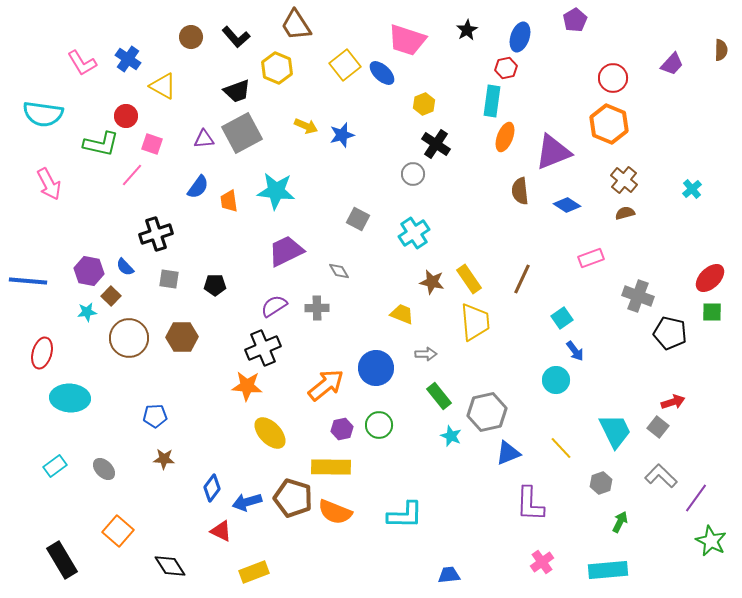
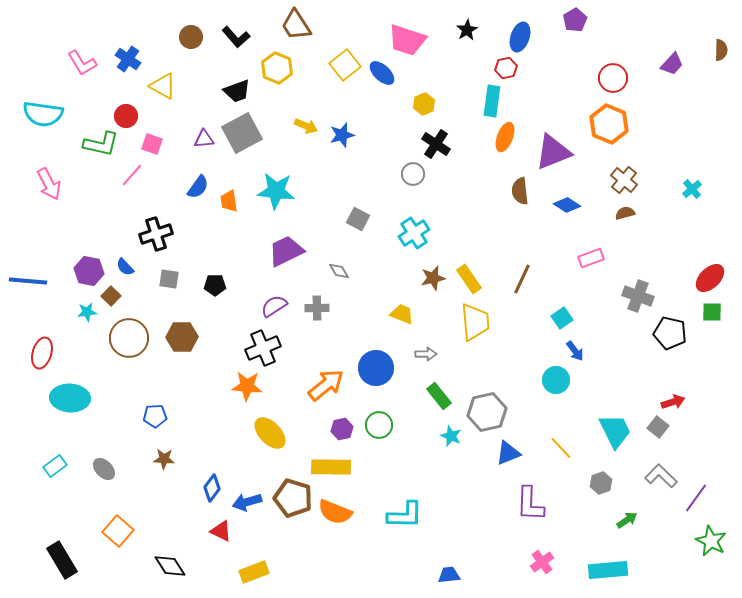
brown star at (432, 282): moved 1 px right, 4 px up; rotated 25 degrees counterclockwise
green arrow at (620, 522): moved 7 px right, 2 px up; rotated 30 degrees clockwise
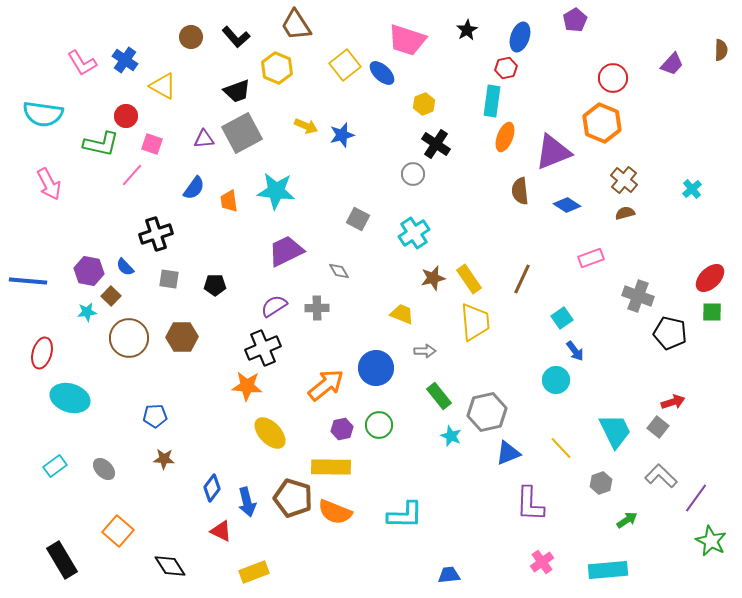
blue cross at (128, 59): moved 3 px left, 1 px down
orange hexagon at (609, 124): moved 7 px left, 1 px up
blue semicircle at (198, 187): moved 4 px left, 1 px down
gray arrow at (426, 354): moved 1 px left, 3 px up
cyan ellipse at (70, 398): rotated 15 degrees clockwise
blue arrow at (247, 502): rotated 88 degrees counterclockwise
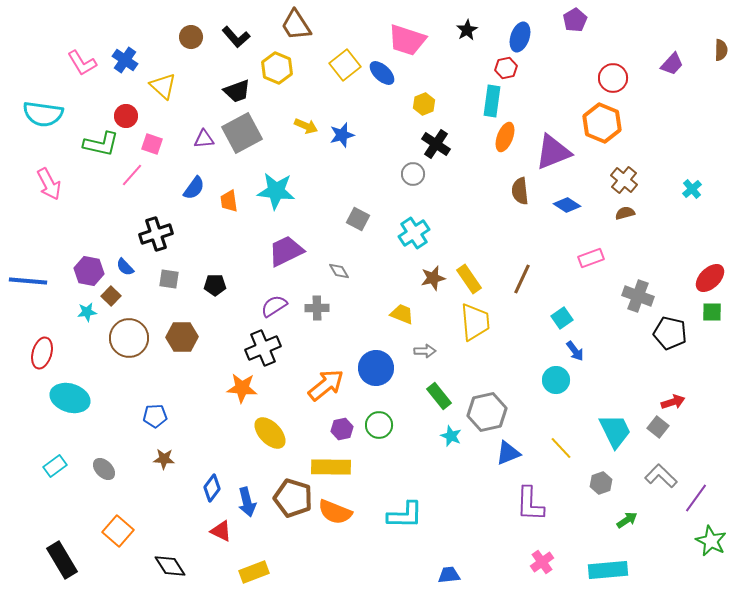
yellow triangle at (163, 86): rotated 12 degrees clockwise
orange star at (247, 386): moved 5 px left, 2 px down
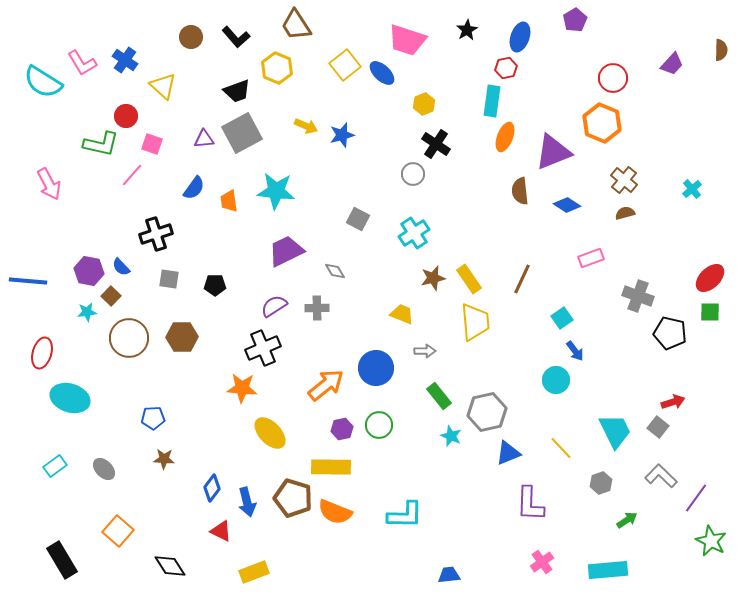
cyan semicircle at (43, 114): moved 32 px up; rotated 24 degrees clockwise
blue semicircle at (125, 267): moved 4 px left
gray diamond at (339, 271): moved 4 px left
green square at (712, 312): moved 2 px left
blue pentagon at (155, 416): moved 2 px left, 2 px down
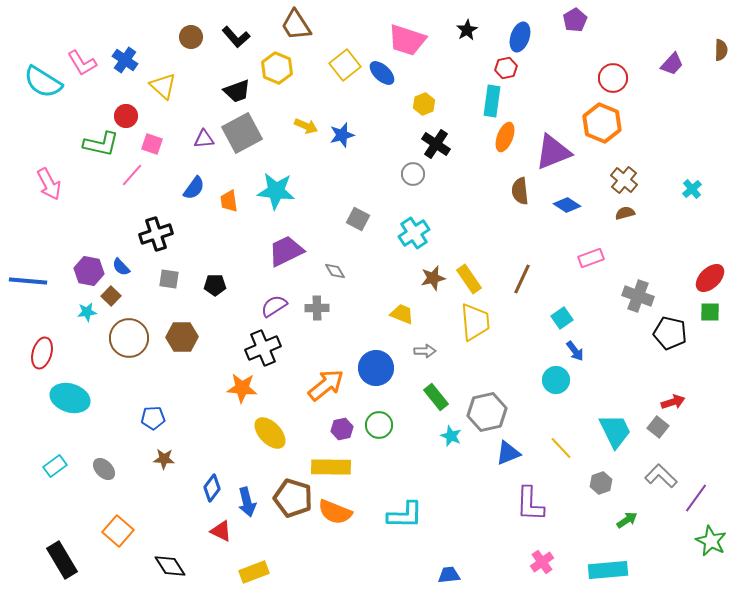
green rectangle at (439, 396): moved 3 px left, 1 px down
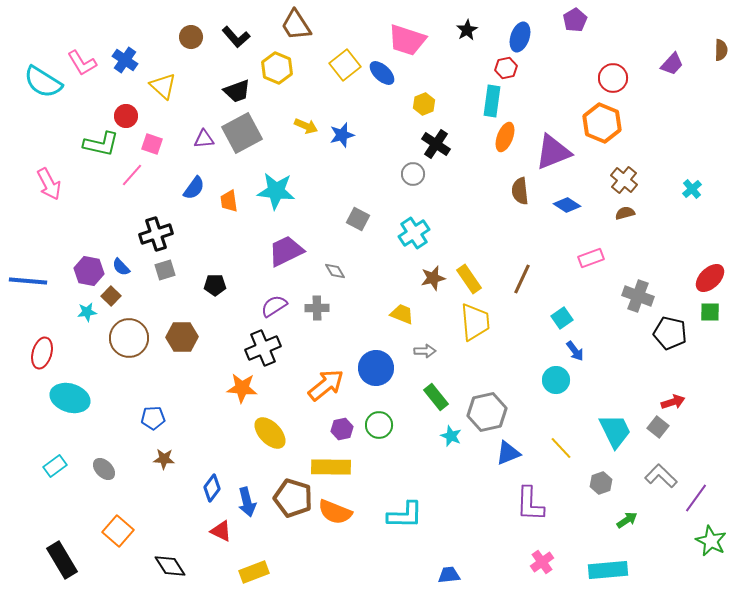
gray square at (169, 279): moved 4 px left, 9 px up; rotated 25 degrees counterclockwise
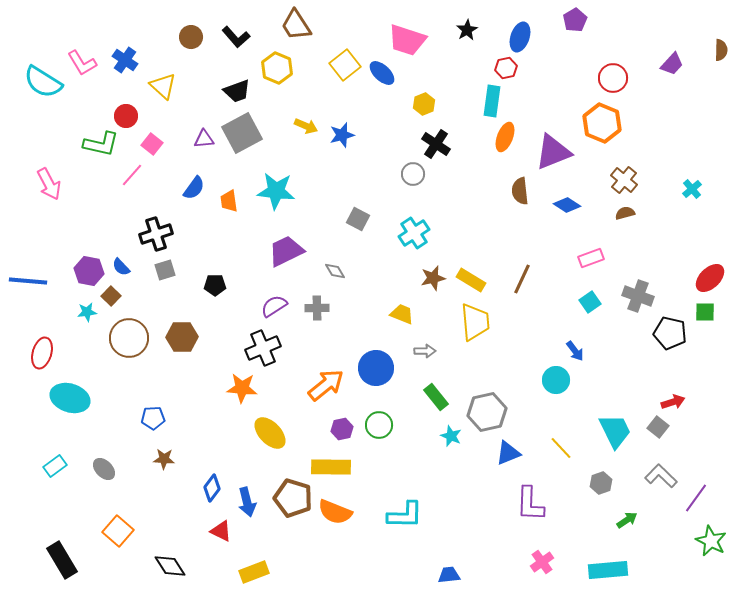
pink square at (152, 144): rotated 20 degrees clockwise
yellow rectangle at (469, 279): moved 2 px right, 1 px down; rotated 24 degrees counterclockwise
green square at (710, 312): moved 5 px left
cyan square at (562, 318): moved 28 px right, 16 px up
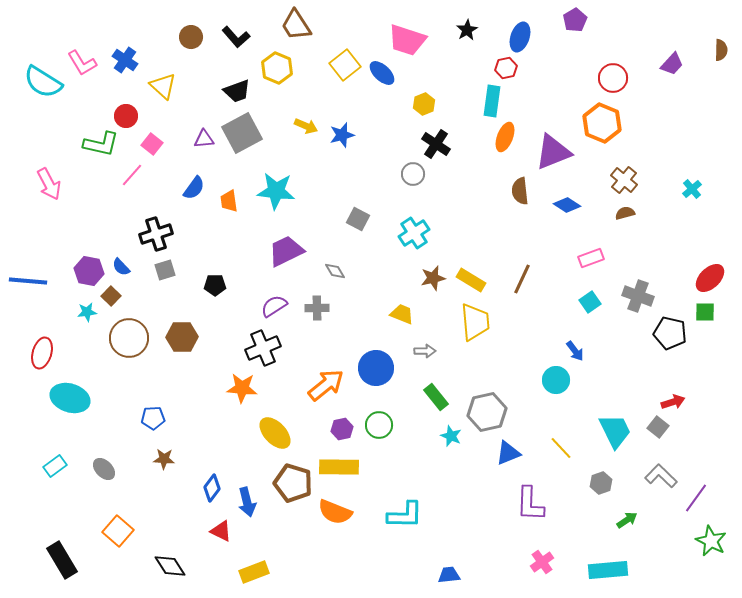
yellow ellipse at (270, 433): moved 5 px right
yellow rectangle at (331, 467): moved 8 px right
brown pentagon at (293, 498): moved 15 px up
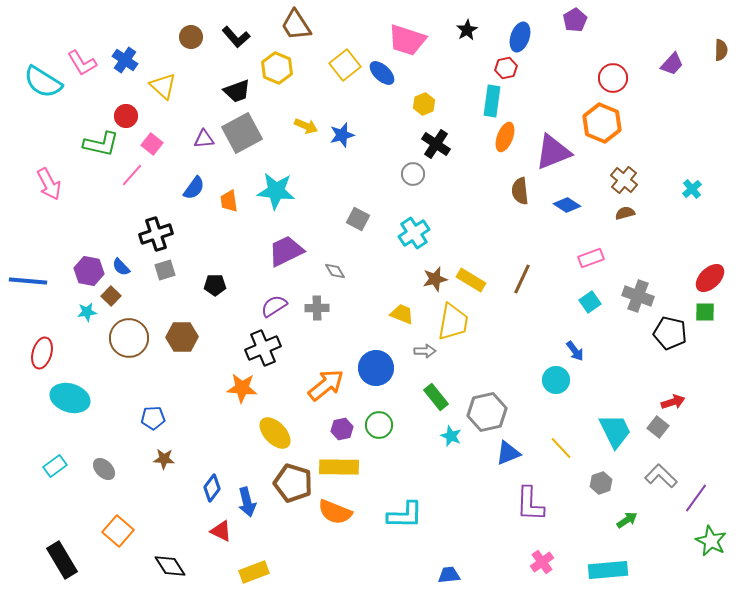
brown star at (433, 278): moved 2 px right, 1 px down
yellow trapezoid at (475, 322): moved 22 px left; rotated 15 degrees clockwise
